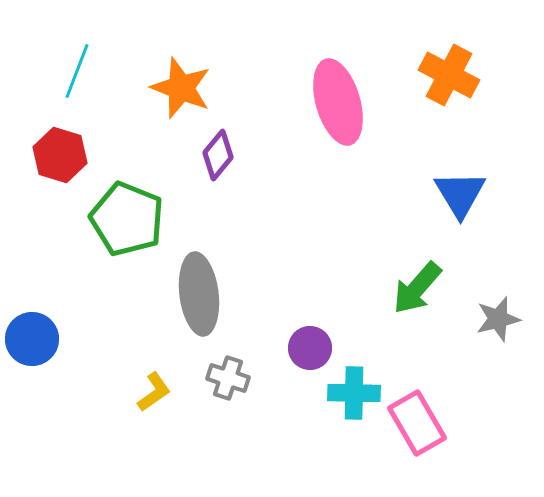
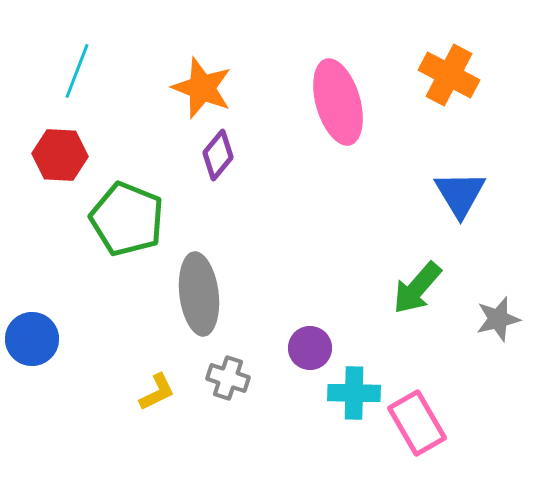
orange star: moved 21 px right
red hexagon: rotated 14 degrees counterclockwise
yellow L-shape: moved 3 px right; rotated 9 degrees clockwise
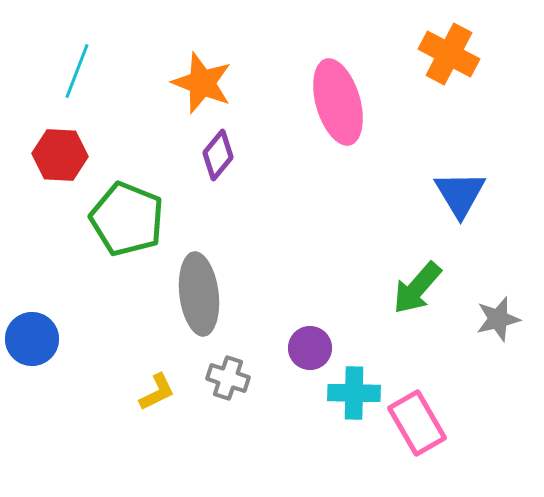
orange cross: moved 21 px up
orange star: moved 5 px up
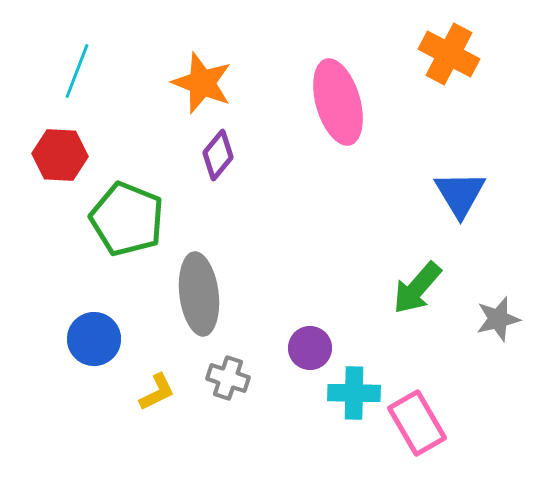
blue circle: moved 62 px right
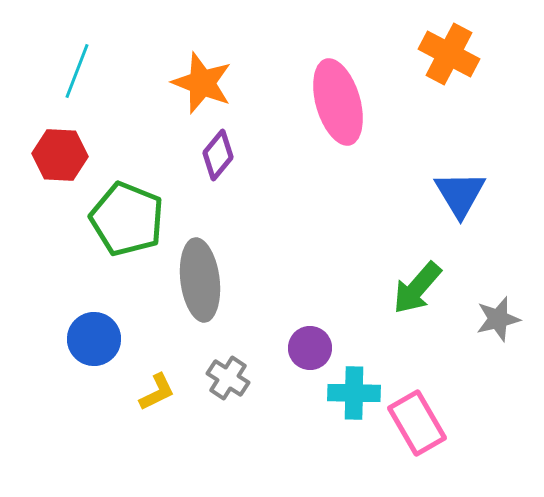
gray ellipse: moved 1 px right, 14 px up
gray cross: rotated 15 degrees clockwise
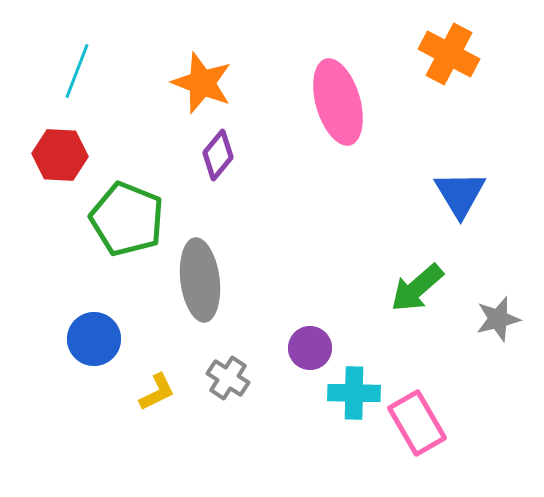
green arrow: rotated 8 degrees clockwise
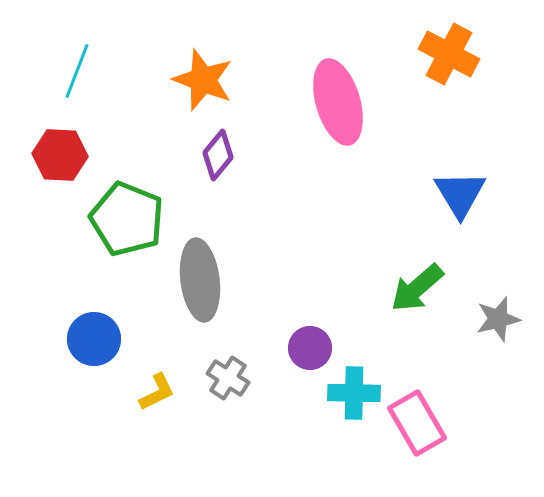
orange star: moved 1 px right, 3 px up
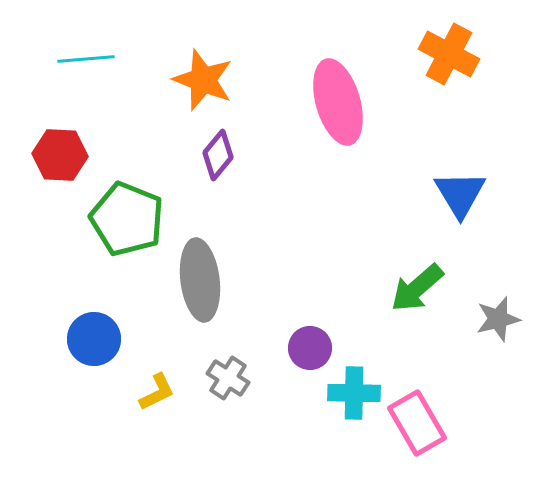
cyan line: moved 9 px right, 12 px up; rotated 64 degrees clockwise
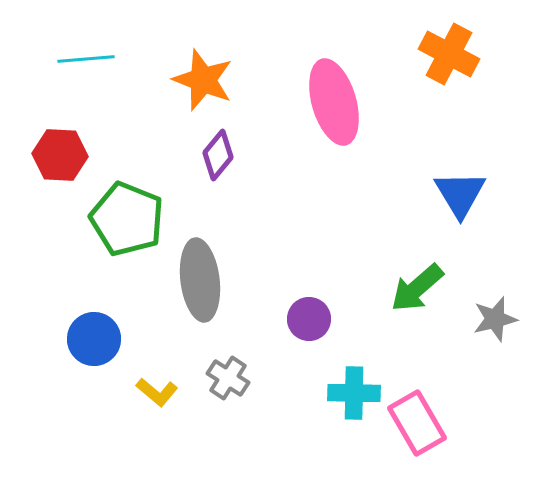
pink ellipse: moved 4 px left
gray star: moved 3 px left
purple circle: moved 1 px left, 29 px up
yellow L-shape: rotated 66 degrees clockwise
